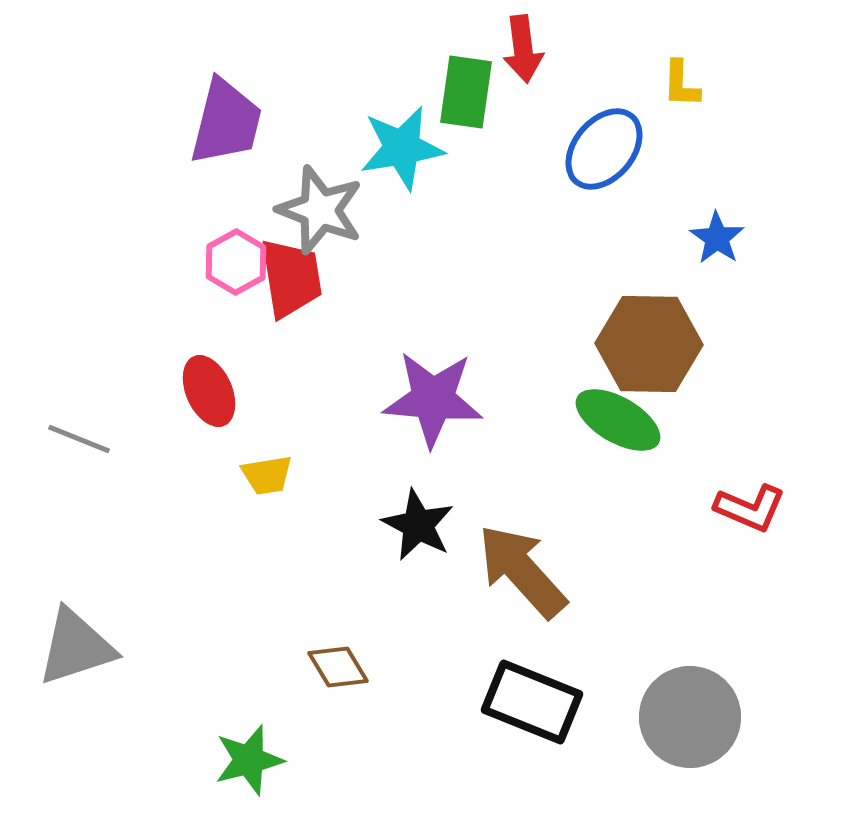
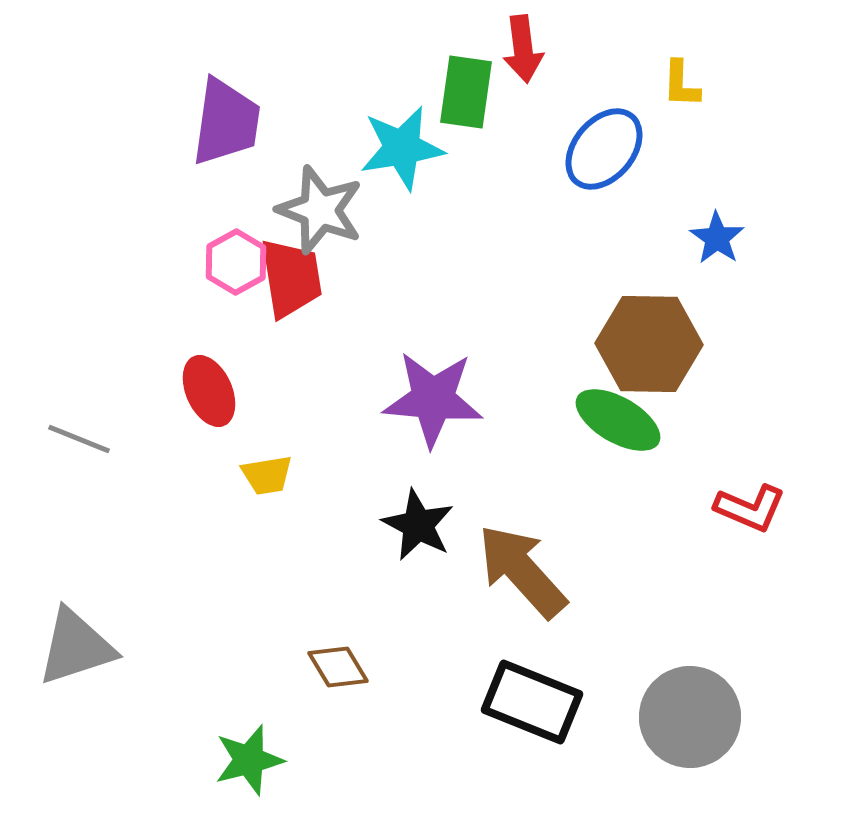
purple trapezoid: rotated 6 degrees counterclockwise
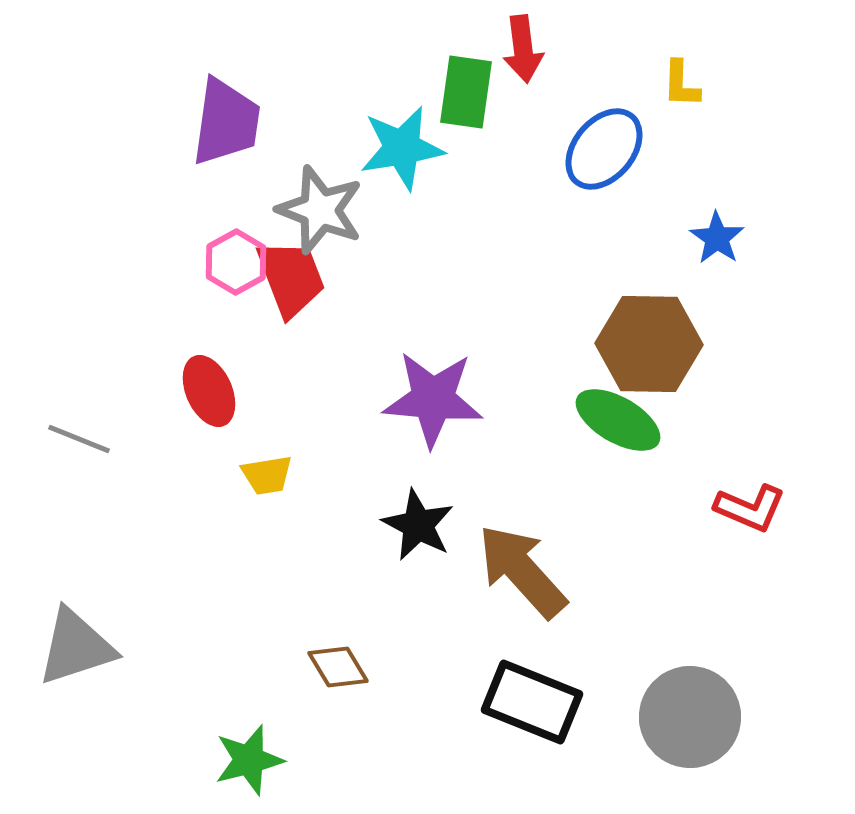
red trapezoid: rotated 12 degrees counterclockwise
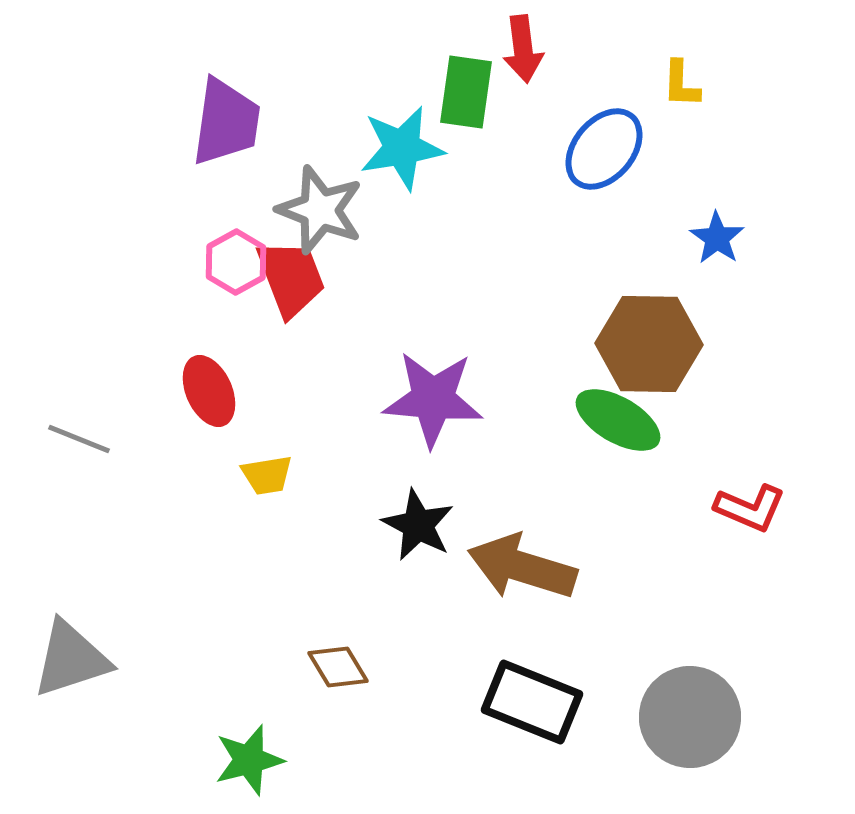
brown arrow: moved 4 px up; rotated 31 degrees counterclockwise
gray triangle: moved 5 px left, 12 px down
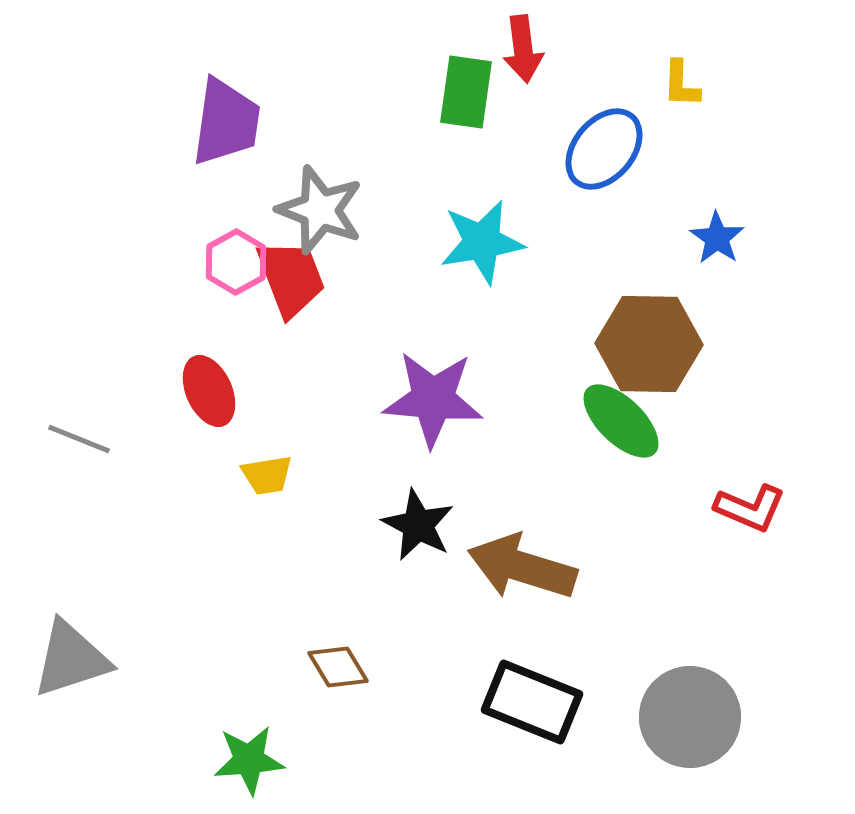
cyan star: moved 80 px right, 94 px down
green ellipse: moved 3 px right, 1 px down; rotated 14 degrees clockwise
green star: rotated 10 degrees clockwise
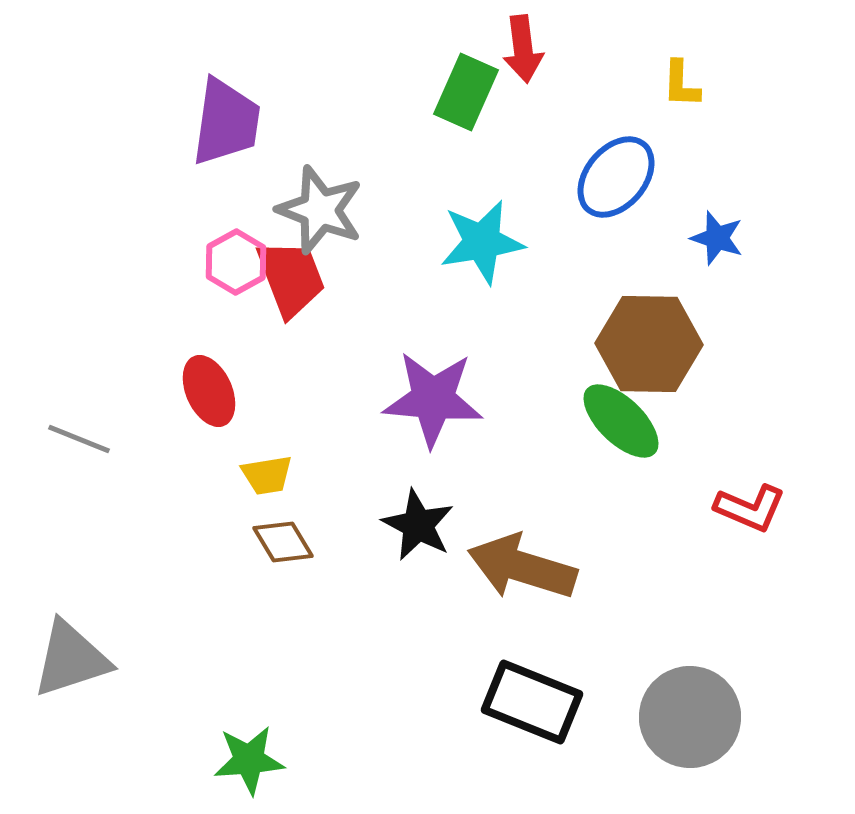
green rectangle: rotated 16 degrees clockwise
blue ellipse: moved 12 px right, 28 px down
blue star: rotated 16 degrees counterclockwise
brown diamond: moved 55 px left, 125 px up
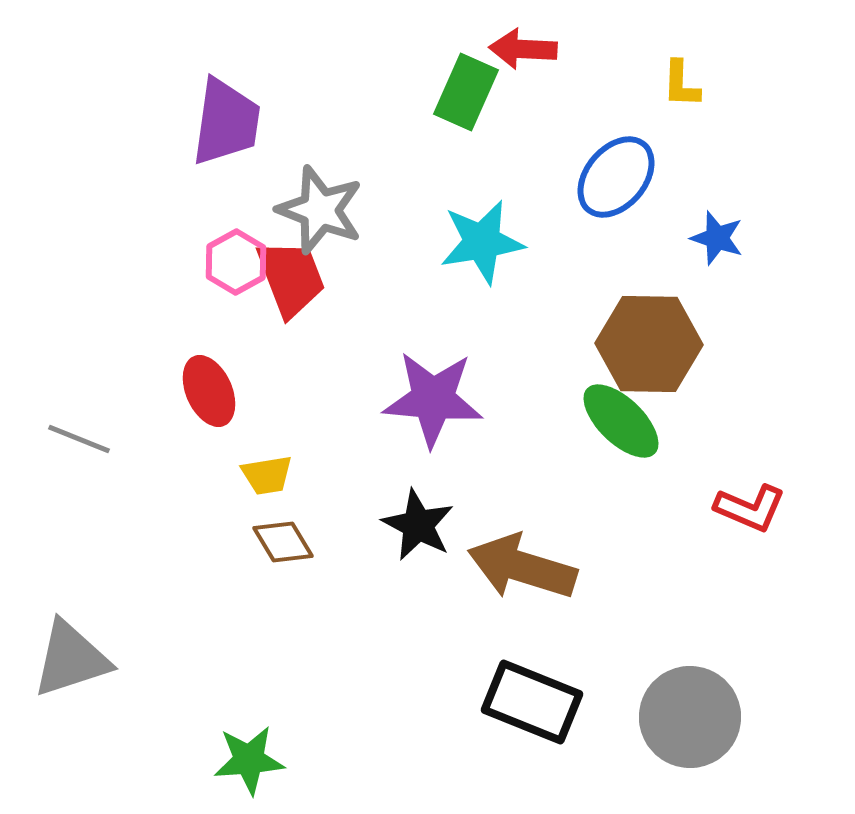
red arrow: rotated 100 degrees clockwise
